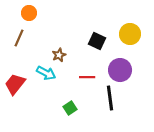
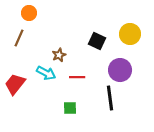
red line: moved 10 px left
green square: rotated 32 degrees clockwise
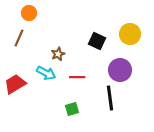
brown star: moved 1 px left, 1 px up
red trapezoid: rotated 20 degrees clockwise
green square: moved 2 px right, 1 px down; rotated 16 degrees counterclockwise
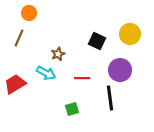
red line: moved 5 px right, 1 px down
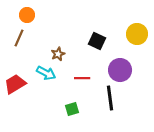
orange circle: moved 2 px left, 2 px down
yellow circle: moved 7 px right
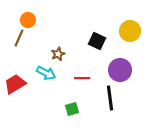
orange circle: moved 1 px right, 5 px down
yellow circle: moved 7 px left, 3 px up
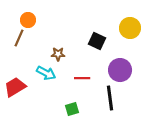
yellow circle: moved 3 px up
brown star: rotated 24 degrees clockwise
red trapezoid: moved 3 px down
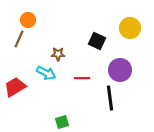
brown line: moved 1 px down
green square: moved 10 px left, 13 px down
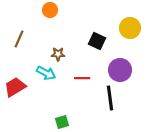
orange circle: moved 22 px right, 10 px up
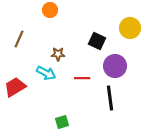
purple circle: moved 5 px left, 4 px up
